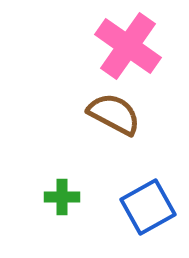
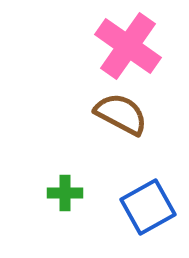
brown semicircle: moved 7 px right
green cross: moved 3 px right, 4 px up
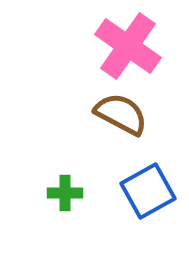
blue square: moved 16 px up
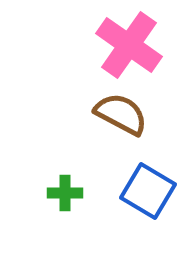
pink cross: moved 1 px right, 1 px up
blue square: rotated 30 degrees counterclockwise
